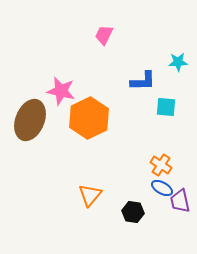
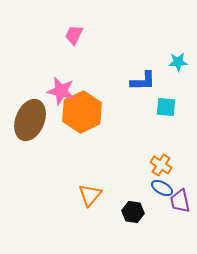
pink trapezoid: moved 30 px left
orange hexagon: moved 7 px left, 6 px up
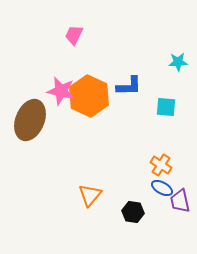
blue L-shape: moved 14 px left, 5 px down
orange hexagon: moved 7 px right, 16 px up; rotated 9 degrees counterclockwise
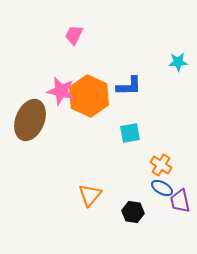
cyan square: moved 36 px left, 26 px down; rotated 15 degrees counterclockwise
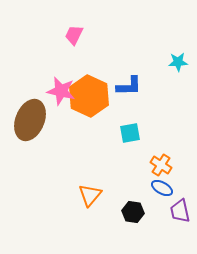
purple trapezoid: moved 10 px down
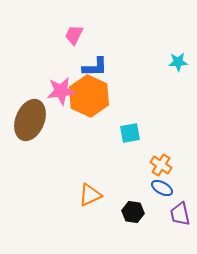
blue L-shape: moved 34 px left, 19 px up
pink star: rotated 20 degrees counterclockwise
orange triangle: rotated 25 degrees clockwise
purple trapezoid: moved 3 px down
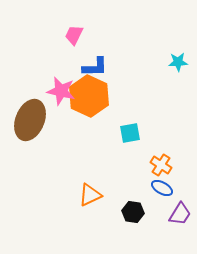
pink star: rotated 20 degrees clockwise
purple trapezoid: rotated 135 degrees counterclockwise
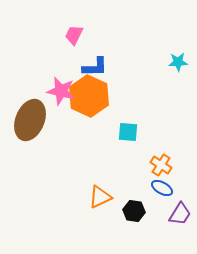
cyan square: moved 2 px left, 1 px up; rotated 15 degrees clockwise
orange triangle: moved 10 px right, 2 px down
black hexagon: moved 1 px right, 1 px up
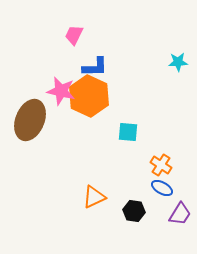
orange triangle: moved 6 px left
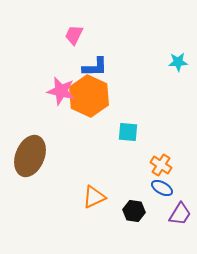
brown ellipse: moved 36 px down
